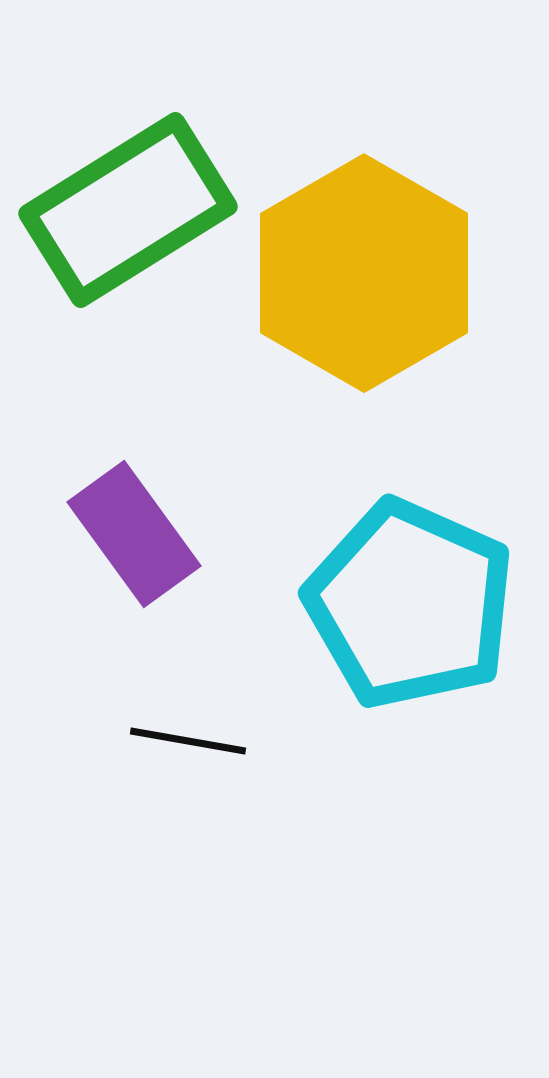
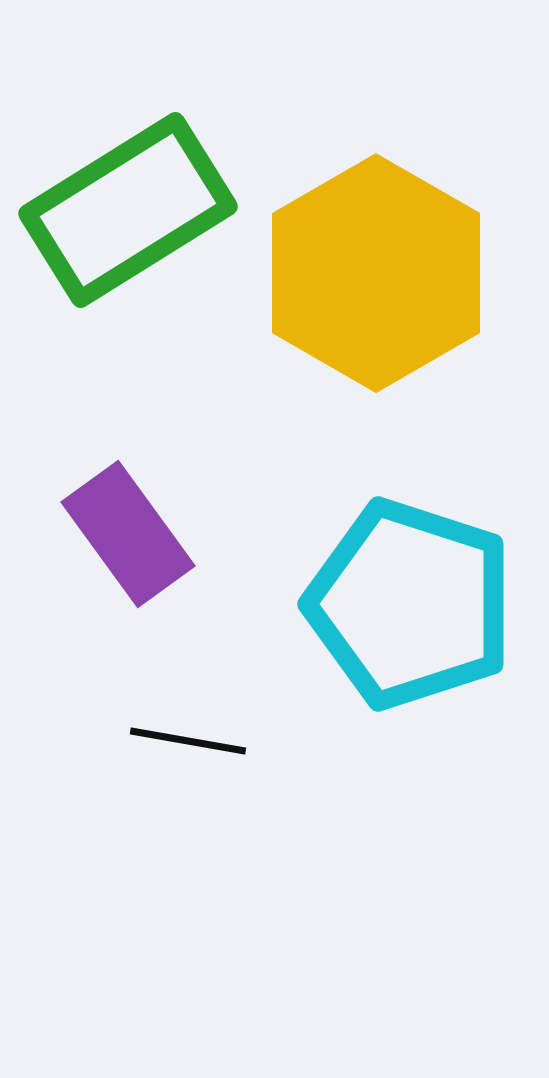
yellow hexagon: moved 12 px right
purple rectangle: moved 6 px left
cyan pentagon: rotated 6 degrees counterclockwise
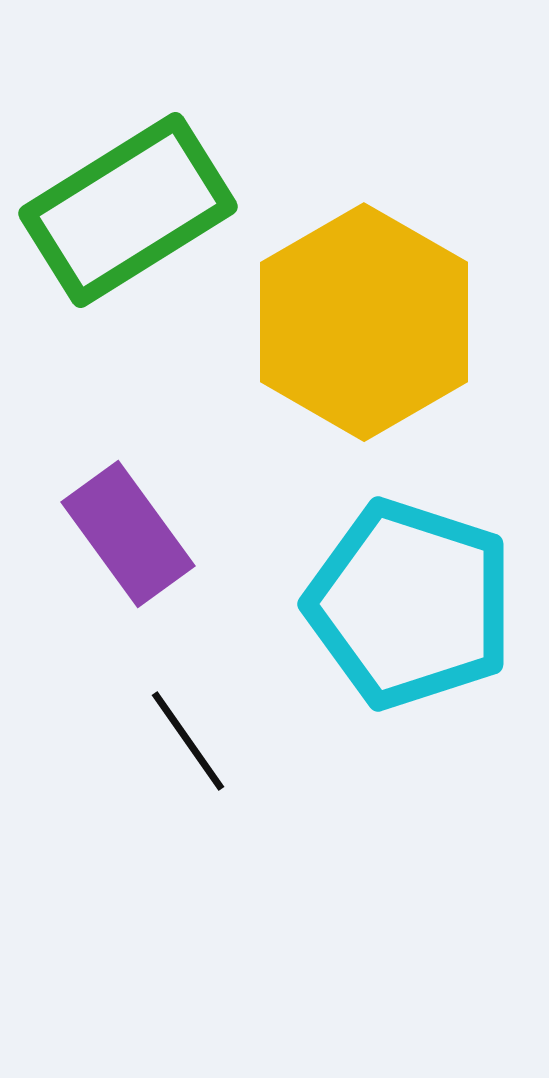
yellow hexagon: moved 12 px left, 49 px down
black line: rotated 45 degrees clockwise
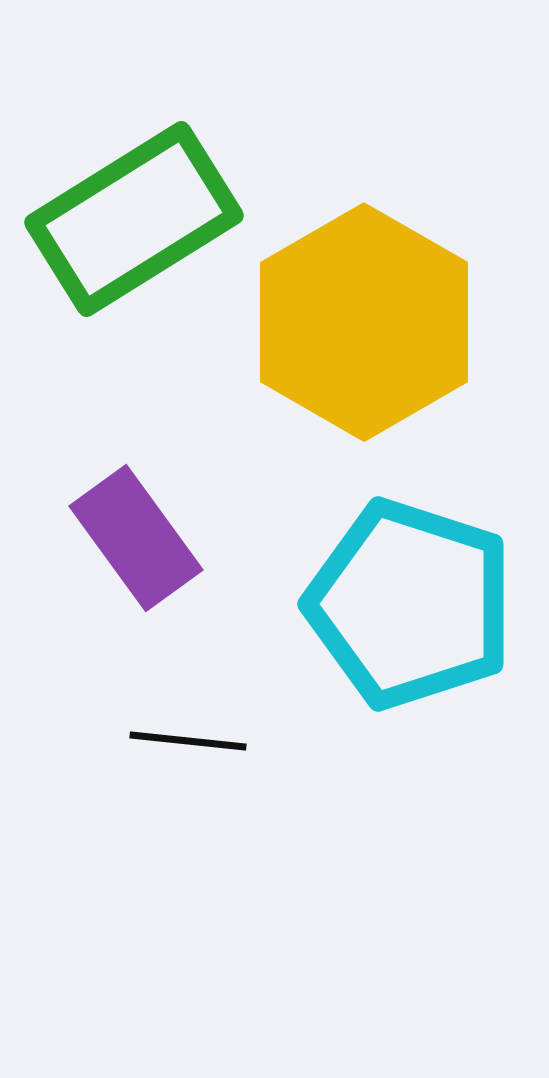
green rectangle: moved 6 px right, 9 px down
purple rectangle: moved 8 px right, 4 px down
black line: rotated 49 degrees counterclockwise
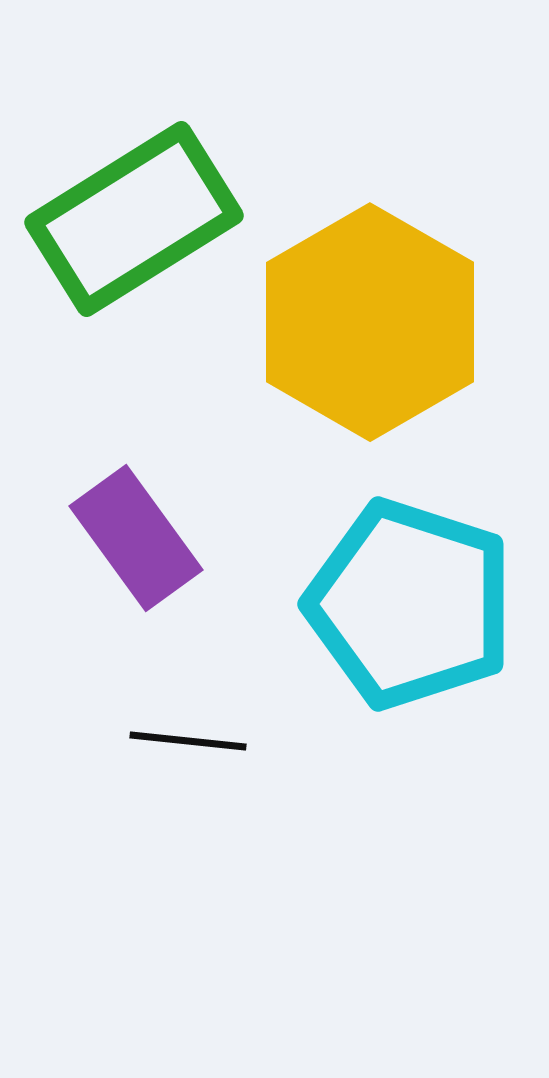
yellow hexagon: moved 6 px right
